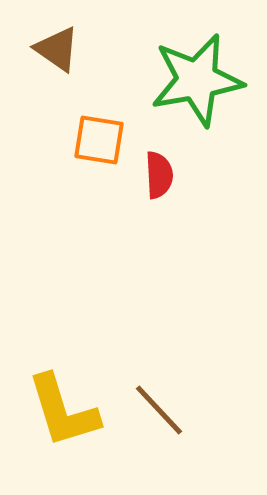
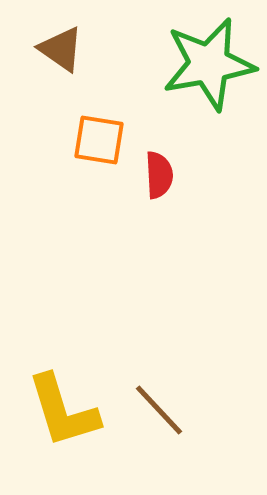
brown triangle: moved 4 px right
green star: moved 12 px right, 16 px up
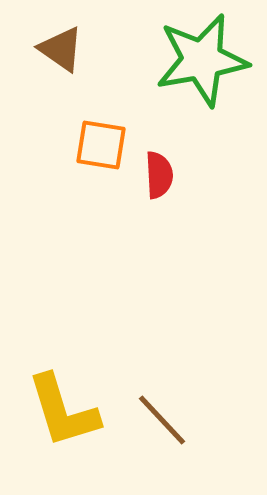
green star: moved 7 px left, 4 px up
orange square: moved 2 px right, 5 px down
brown line: moved 3 px right, 10 px down
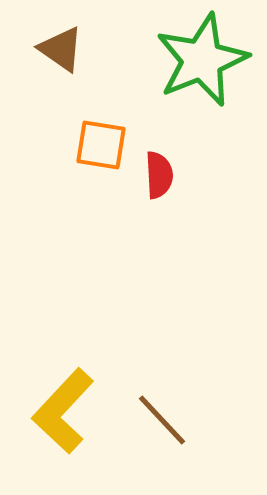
green star: rotated 12 degrees counterclockwise
yellow L-shape: rotated 60 degrees clockwise
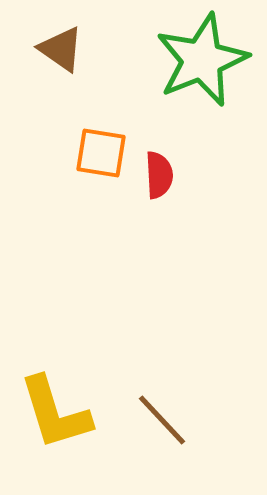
orange square: moved 8 px down
yellow L-shape: moved 8 px left, 2 px down; rotated 60 degrees counterclockwise
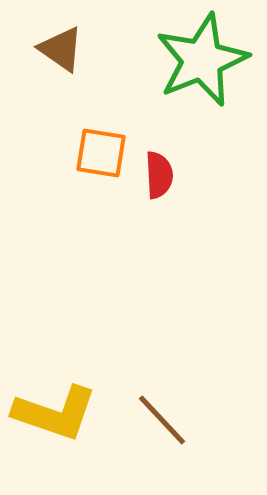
yellow L-shape: rotated 54 degrees counterclockwise
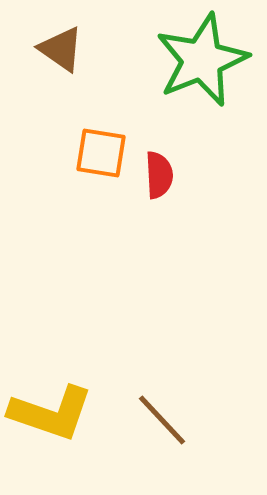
yellow L-shape: moved 4 px left
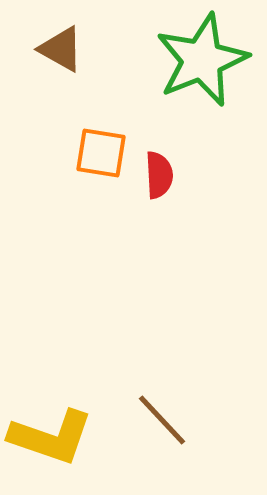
brown triangle: rotated 6 degrees counterclockwise
yellow L-shape: moved 24 px down
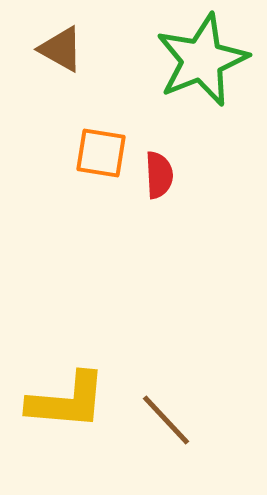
brown line: moved 4 px right
yellow L-shape: moved 16 px right, 36 px up; rotated 14 degrees counterclockwise
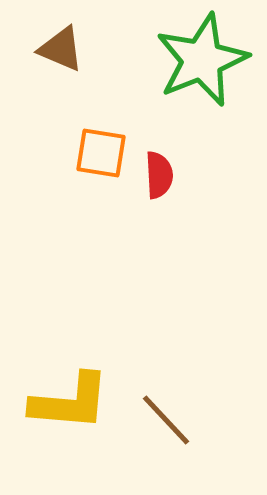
brown triangle: rotated 6 degrees counterclockwise
yellow L-shape: moved 3 px right, 1 px down
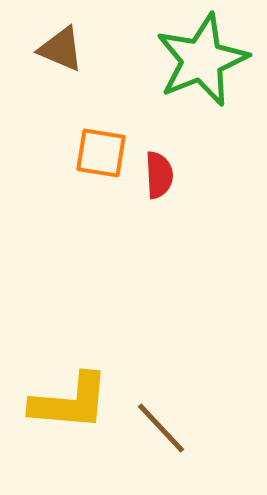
brown line: moved 5 px left, 8 px down
